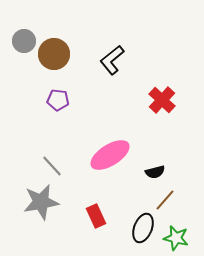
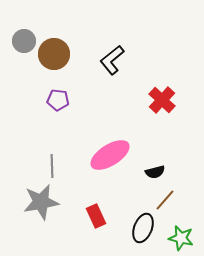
gray line: rotated 40 degrees clockwise
green star: moved 5 px right
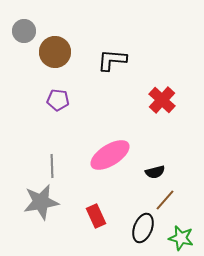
gray circle: moved 10 px up
brown circle: moved 1 px right, 2 px up
black L-shape: rotated 44 degrees clockwise
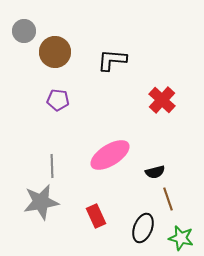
brown line: moved 3 px right, 1 px up; rotated 60 degrees counterclockwise
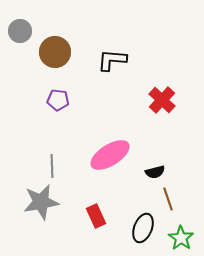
gray circle: moved 4 px left
green star: rotated 20 degrees clockwise
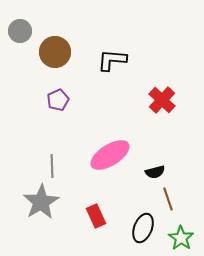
purple pentagon: rotated 30 degrees counterclockwise
gray star: rotated 21 degrees counterclockwise
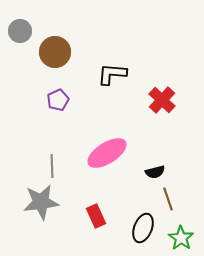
black L-shape: moved 14 px down
pink ellipse: moved 3 px left, 2 px up
gray star: rotated 24 degrees clockwise
